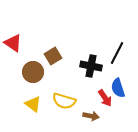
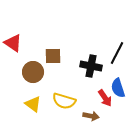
brown square: rotated 30 degrees clockwise
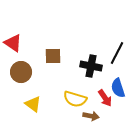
brown circle: moved 12 px left
yellow semicircle: moved 11 px right, 2 px up
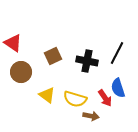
brown square: rotated 24 degrees counterclockwise
black cross: moved 4 px left, 5 px up
yellow triangle: moved 14 px right, 9 px up
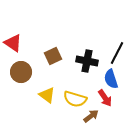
blue semicircle: moved 7 px left, 9 px up
brown arrow: rotated 49 degrees counterclockwise
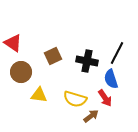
yellow triangle: moved 8 px left; rotated 30 degrees counterclockwise
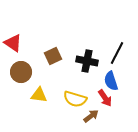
blue semicircle: moved 2 px down
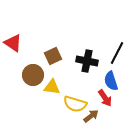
brown circle: moved 12 px right, 3 px down
yellow triangle: moved 13 px right, 8 px up
yellow semicircle: moved 5 px down
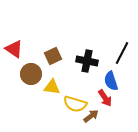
red triangle: moved 1 px right, 6 px down
black line: moved 5 px right
brown circle: moved 2 px left, 1 px up
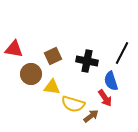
red triangle: rotated 24 degrees counterclockwise
yellow semicircle: moved 2 px left
